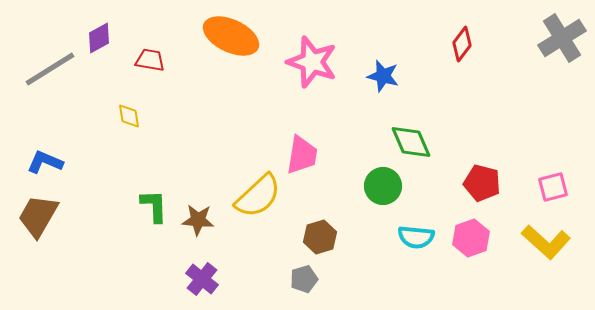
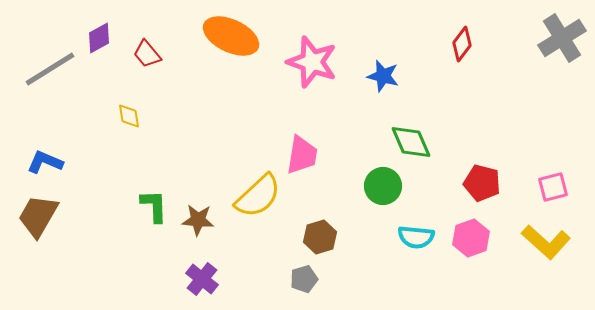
red trapezoid: moved 3 px left, 6 px up; rotated 140 degrees counterclockwise
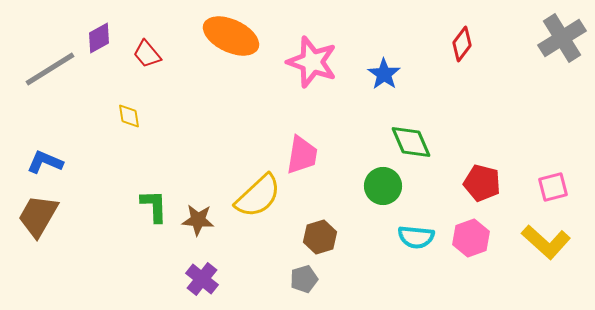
blue star: moved 1 px right, 2 px up; rotated 20 degrees clockwise
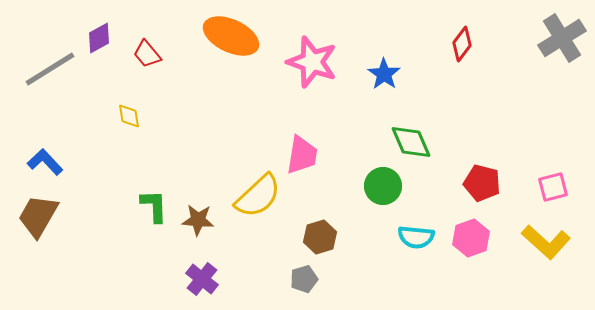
blue L-shape: rotated 24 degrees clockwise
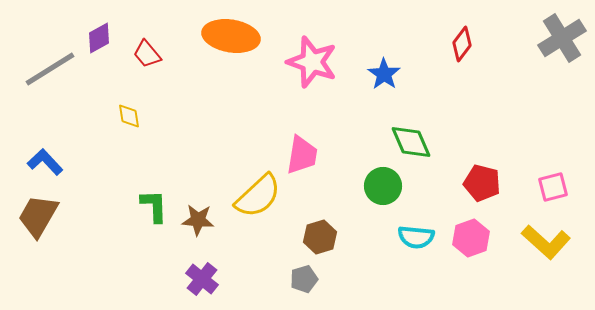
orange ellipse: rotated 16 degrees counterclockwise
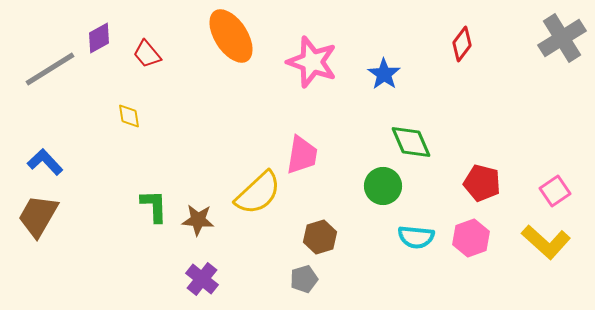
orange ellipse: rotated 48 degrees clockwise
pink square: moved 2 px right, 4 px down; rotated 20 degrees counterclockwise
yellow semicircle: moved 3 px up
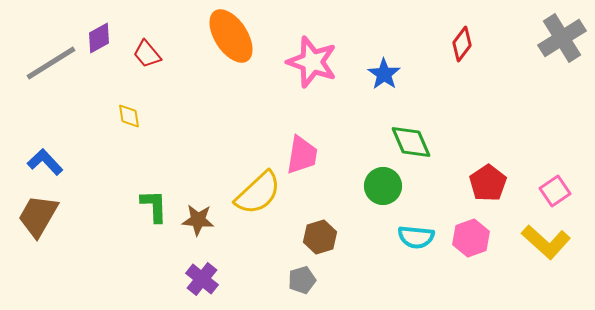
gray line: moved 1 px right, 6 px up
red pentagon: moved 6 px right; rotated 24 degrees clockwise
gray pentagon: moved 2 px left, 1 px down
